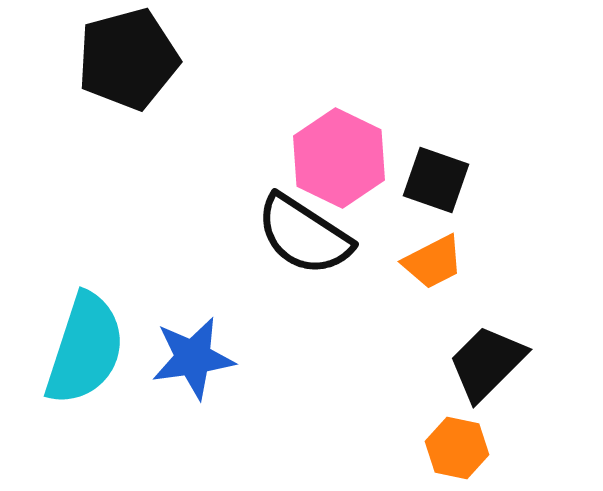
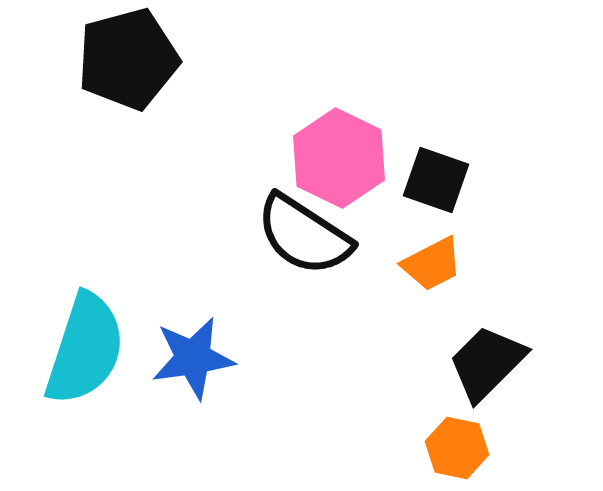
orange trapezoid: moved 1 px left, 2 px down
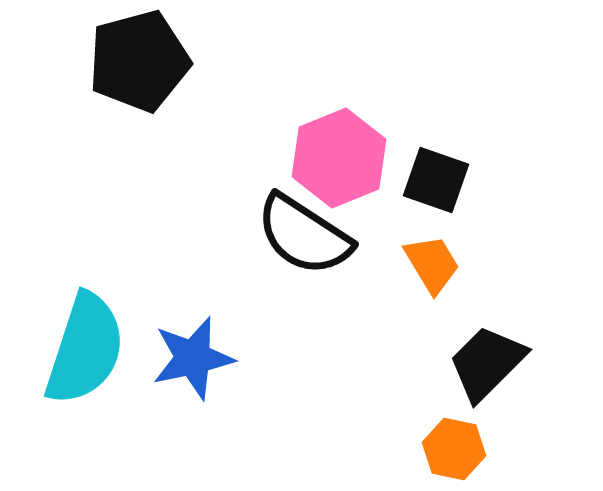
black pentagon: moved 11 px right, 2 px down
pink hexagon: rotated 12 degrees clockwise
orange trapezoid: rotated 94 degrees counterclockwise
blue star: rotated 4 degrees counterclockwise
orange hexagon: moved 3 px left, 1 px down
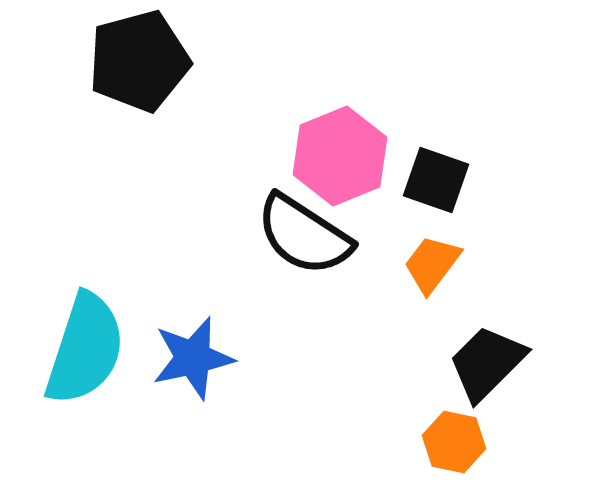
pink hexagon: moved 1 px right, 2 px up
orange trapezoid: rotated 112 degrees counterclockwise
orange hexagon: moved 7 px up
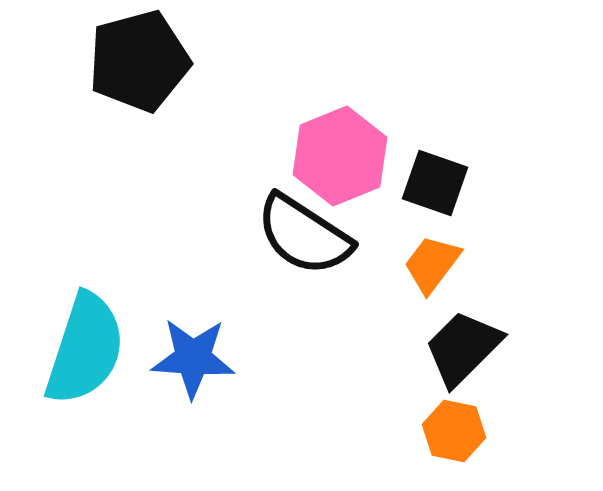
black square: moved 1 px left, 3 px down
blue star: rotated 16 degrees clockwise
black trapezoid: moved 24 px left, 15 px up
orange hexagon: moved 11 px up
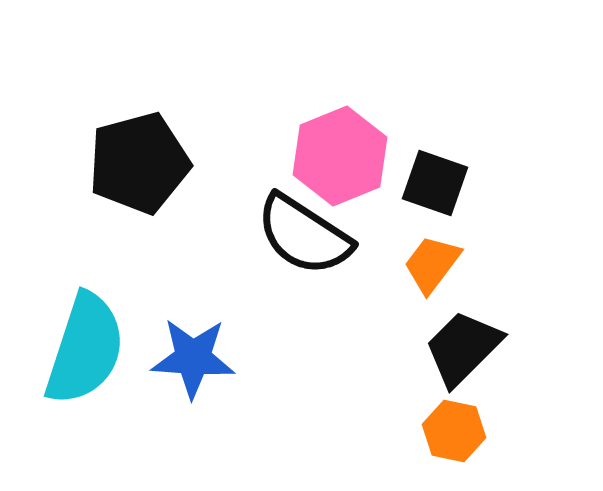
black pentagon: moved 102 px down
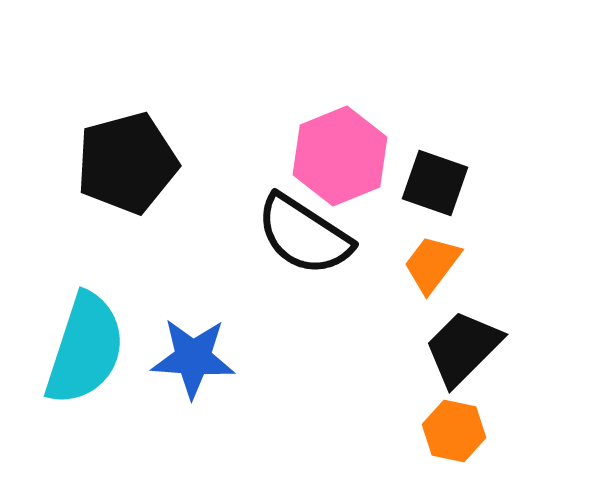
black pentagon: moved 12 px left
